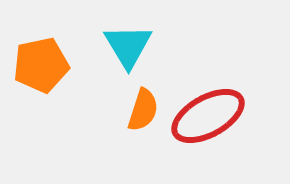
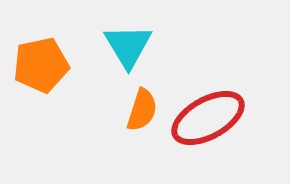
orange semicircle: moved 1 px left
red ellipse: moved 2 px down
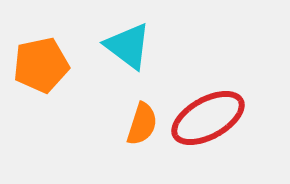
cyan triangle: rotated 22 degrees counterclockwise
orange semicircle: moved 14 px down
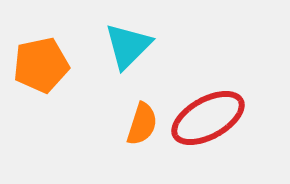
cyan triangle: rotated 38 degrees clockwise
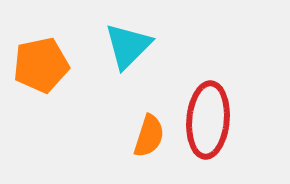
red ellipse: moved 2 px down; rotated 56 degrees counterclockwise
orange semicircle: moved 7 px right, 12 px down
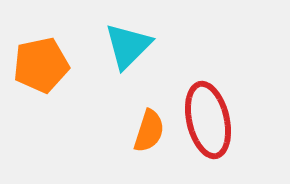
red ellipse: rotated 18 degrees counterclockwise
orange semicircle: moved 5 px up
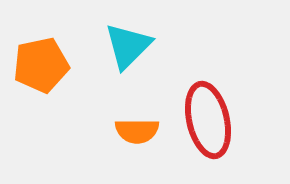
orange semicircle: moved 12 px left; rotated 72 degrees clockwise
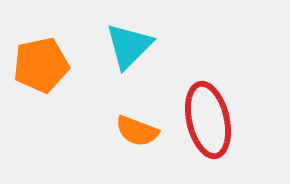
cyan triangle: moved 1 px right
orange semicircle: rotated 21 degrees clockwise
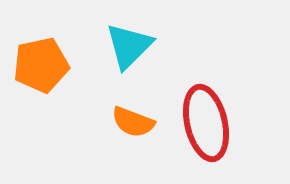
red ellipse: moved 2 px left, 3 px down
orange semicircle: moved 4 px left, 9 px up
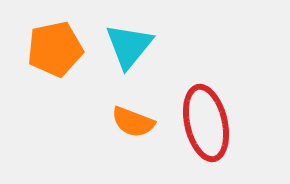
cyan triangle: rotated 6 degrees counterclockwise
orange pentagon: moved 14 px right, 16 px up
